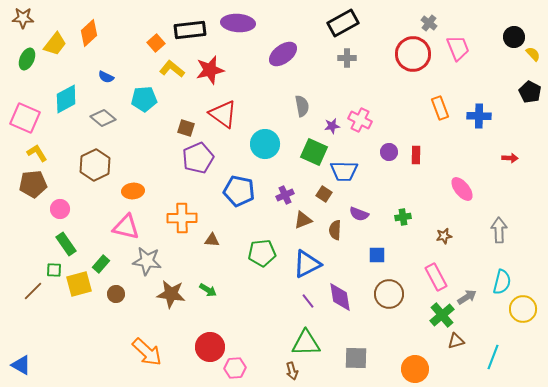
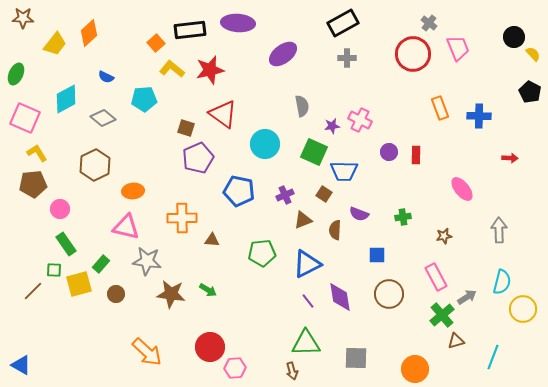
green ellipse at (27, 59): moved 11 px left, 15 px down
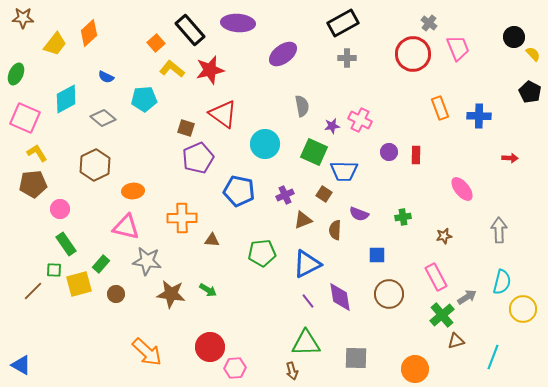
black rectangle at (190, 30): rotated 56 degrees clockwise
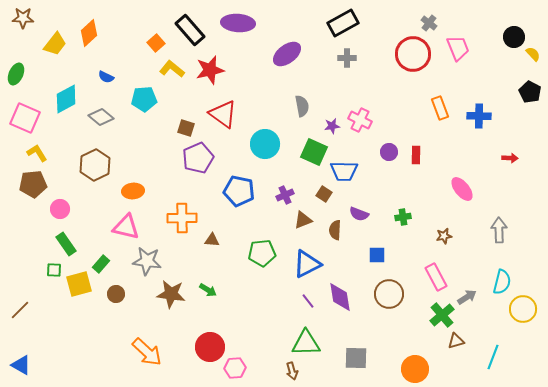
purple ellipse at (283, 54): moved 4 px right
gray diamond at (103, 118): moved 2 px left, 1 px up
brown line at (33, 291): moved 13 px left, 19 px down
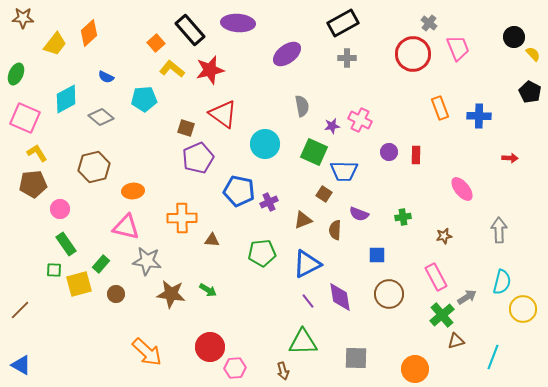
brown hexagon at (95, 165): moved 1 px left, 2 px down; rotated 12 degrees clockwise
purple cross at (285, 195): moved 16 px left, 7 px down
green triangle at (306, 343): moved 3 px left, 1 px up
brown arrow at (292, 371): moved 9 px left
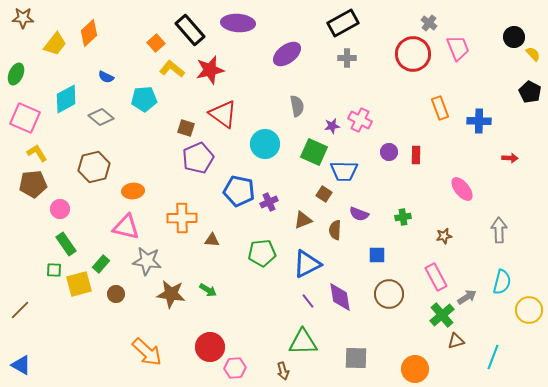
gray semicircle at (302, 106): moved 5 px left
blue cross at (479, 116): moved 5 px down
yellow circle at (523, 309): moved 6 px right, 1 px down
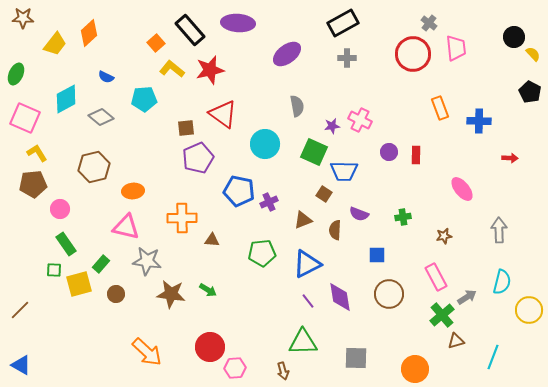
pink trapezoid at (458, 48): moved 2 px left; rotated 16 degrees clockwise
brown square at (186, 128): rotated 24 degrees counterclockwise
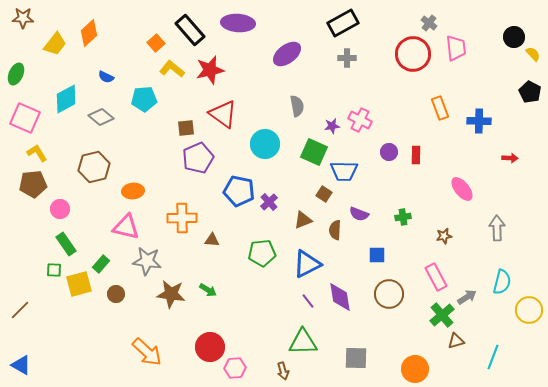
purple cross at (269, 202): rotated 18 degrees counterclockwise
gray arrow at (499, 230): moved 2 px left, 2 px up
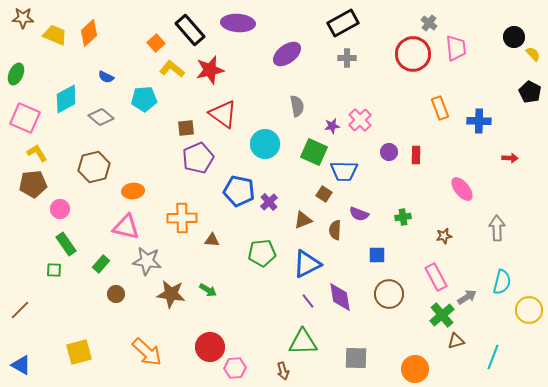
yellow trapezoid at (55, 44): moved 9 px up; rotated 105 degrees counterclockwise
pink cross at (360, 120): rotated 20 degrees clockwise
yellow square at (79, 284): moved 68 px down
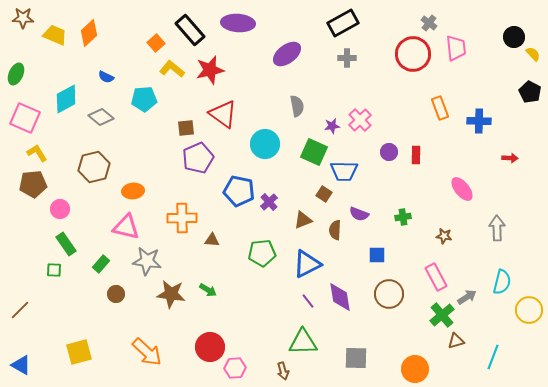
brown star at (444, 236): rotated 21 degrees clockwise
